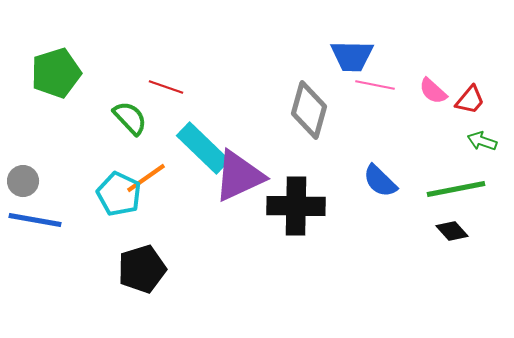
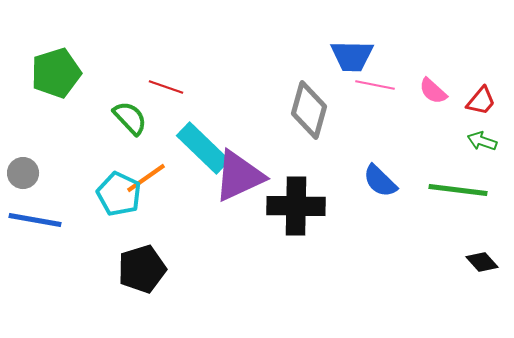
red trapezoid: moved 11 px right, 1 px down
gray circle: moved 8 px up
green line: moved 2 px right, 1 px down; rotated 18 degrees clockwise
black diamond: moved 30 px right, 31 px down
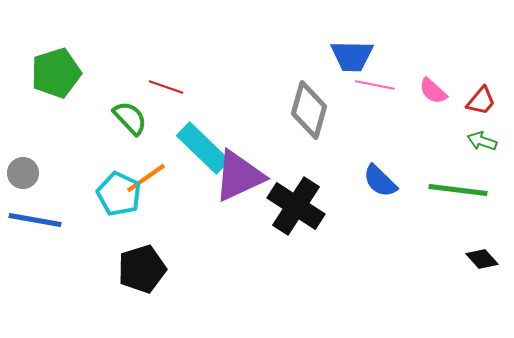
black cross: rotated 32 degrees clockwise
black diamond: moved 3 px up
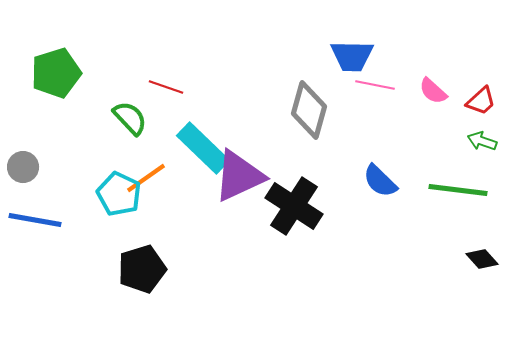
red trapezoid: rotated 8 degrees clockwise
gray circle: moved 6 px up
black cross: moved 2 px left
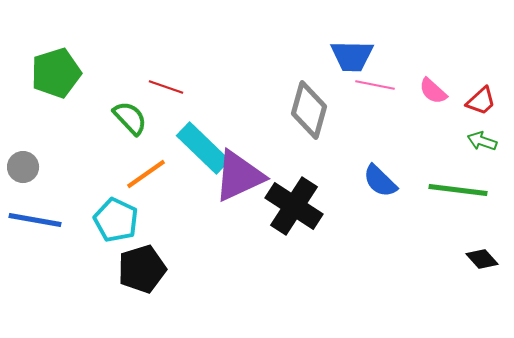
orange line: moved 4 px up
cyan pentagon: moved 3 px left, 26 px down
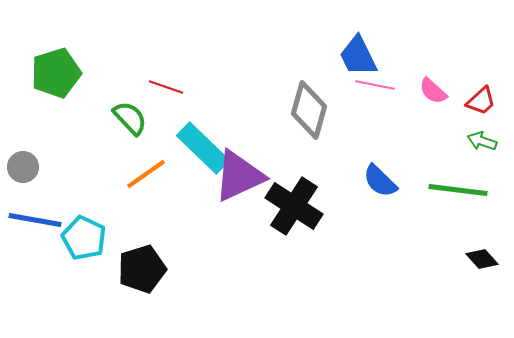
blue trapezoid: moved 6 px right; rotated 63 degrees clockwise
cyan pentagon: moved 32 px left, 18 px down
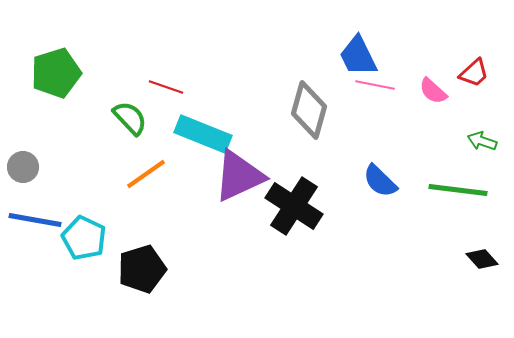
red trapezoid: moved 7 px left, 28 px up
cyan rectangle: moved 14 px up; rotated 22 degrees counterclockwise
